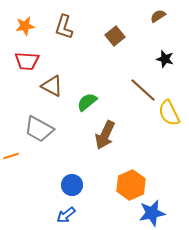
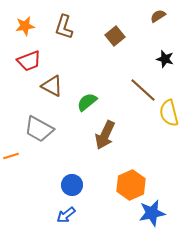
red trapezoid: moved 2 px right; rotated 25 degrees counterclockwise
yellow semicircle: rotated 12 degrees clockwise
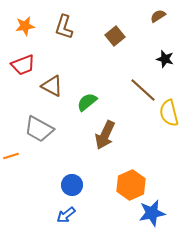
red trapezoid: moved 6 px left, 4 px down
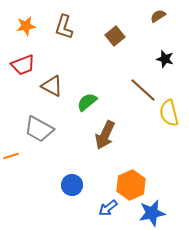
orange star: moved 1 px right
blue arrow: moved 42 px right, 7 px up
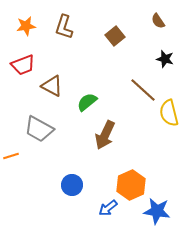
brown semicircle: moved 5 px down; rotated 91 degrees counterclockwise
blue star: moved 5 px right, 2 px up; rotated 20 degrees clockwise
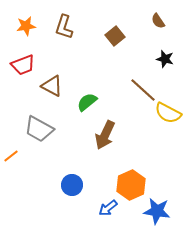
yellow semicircle: moved 1 px left; rotated 48 degrees counterclockwise
orange line: rotated 21 degrees counterclockwise
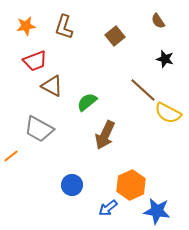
red trapezoid: moved 12 px right, 4 px up
